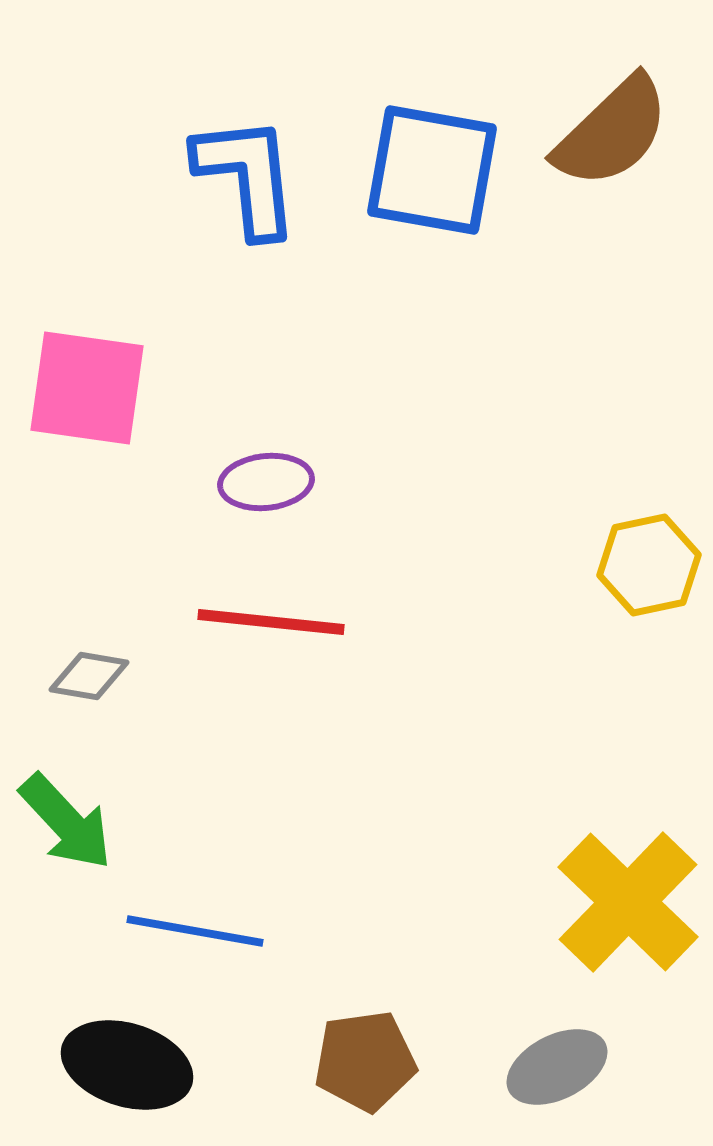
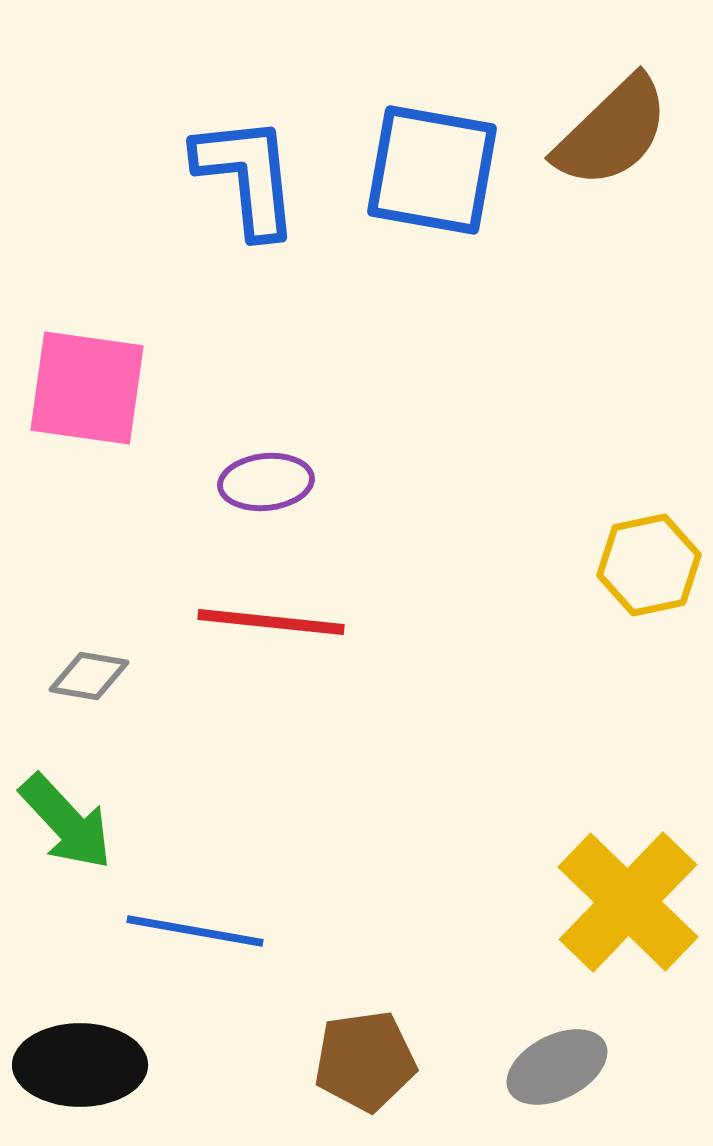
black ellipse: moved 47 px left; rotated 17 degrees counterclockwise
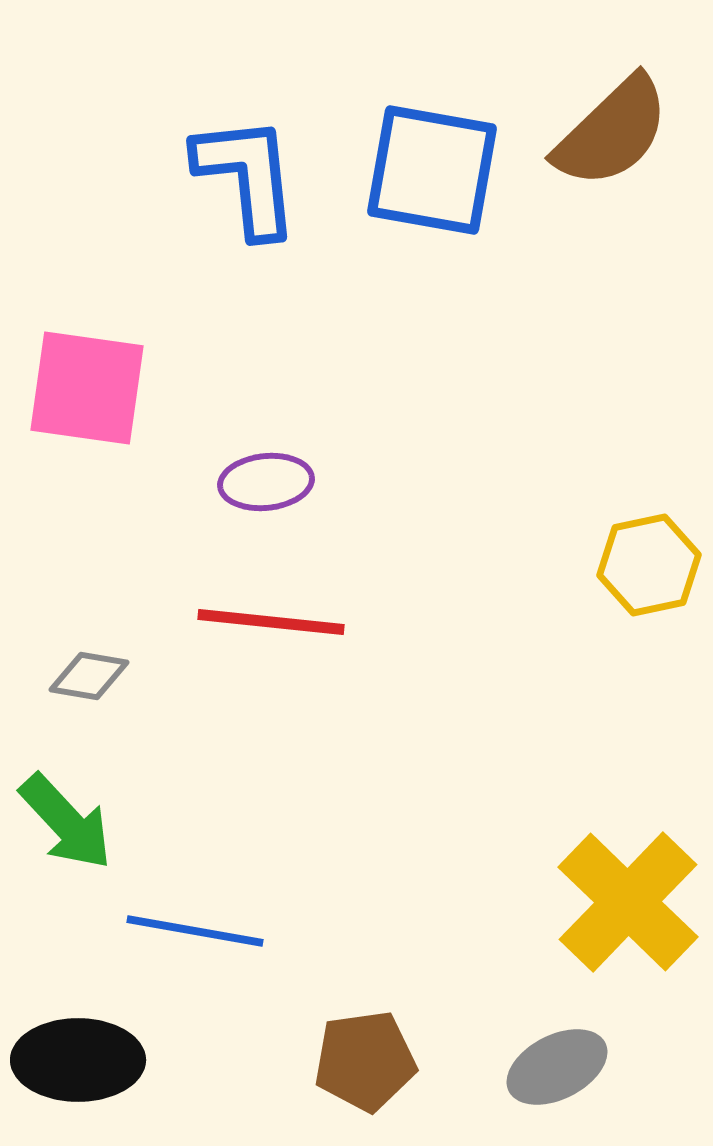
black ellipse: moved 2 px left, 5 px up
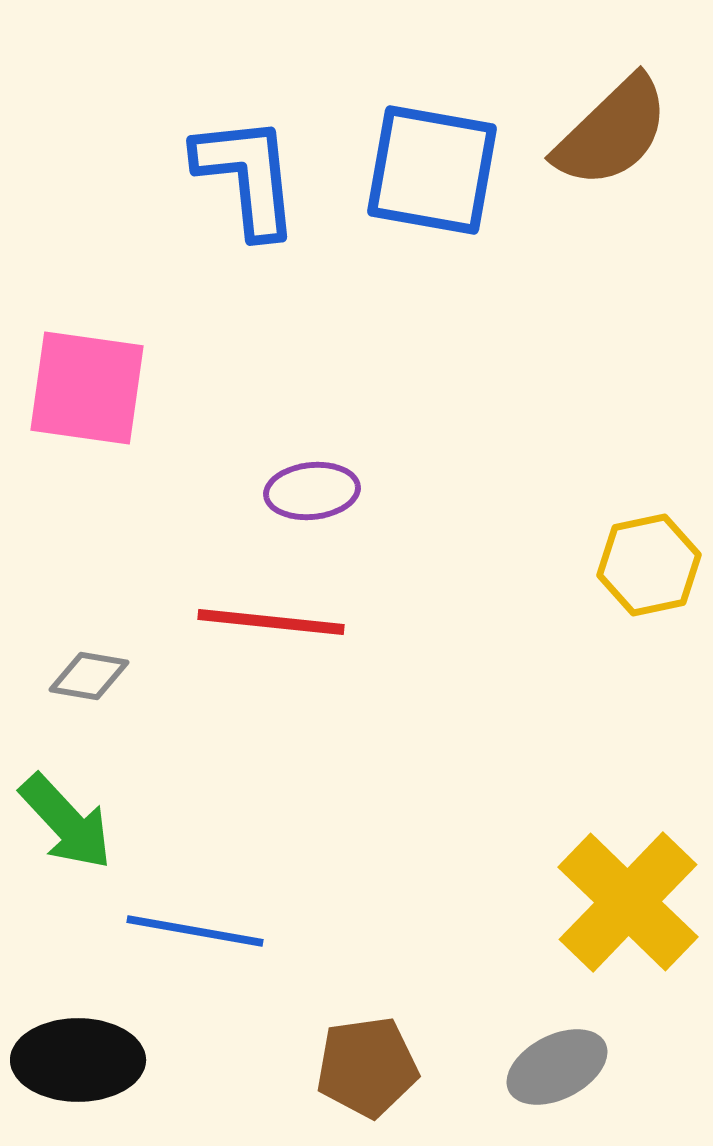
purple ellipse: moved 46 px right, 9 px down
brown pentagon: moved 2 px right, 6 px down
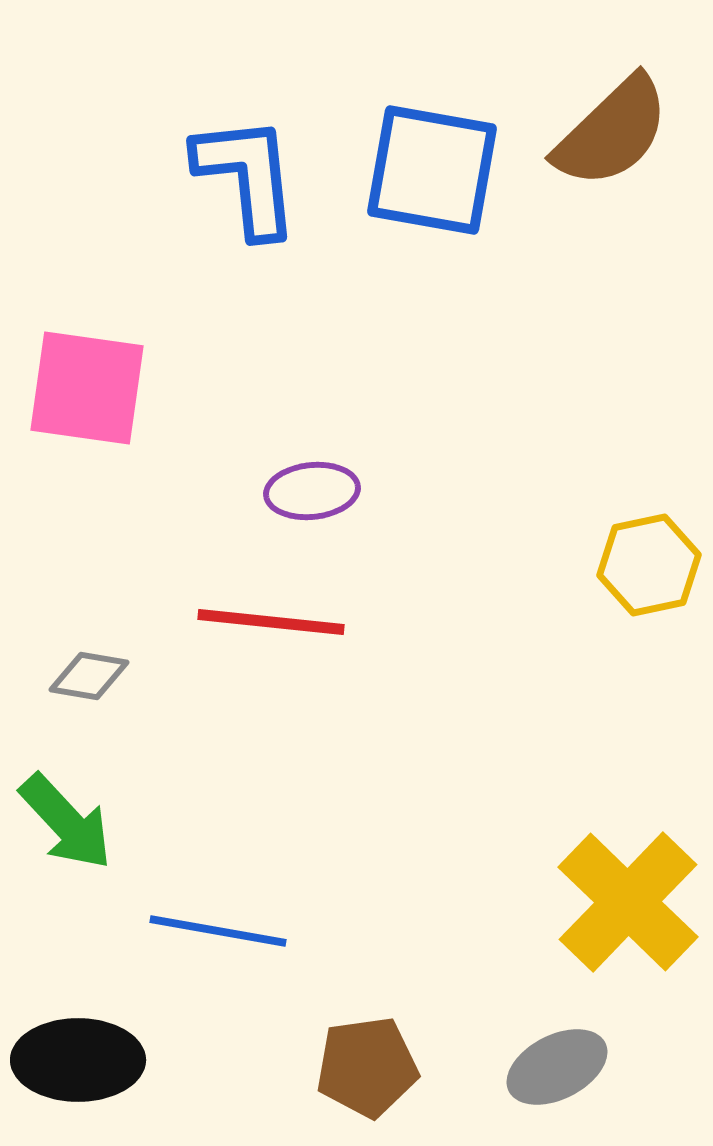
blue line: moved 23 px right
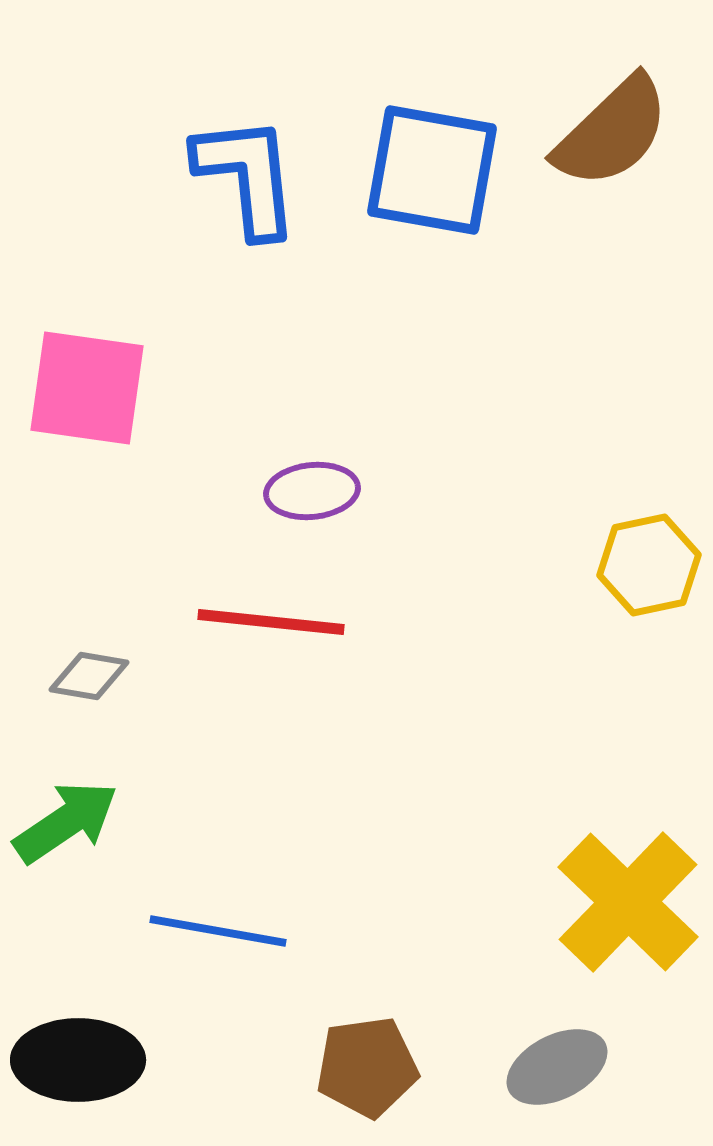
green arrow: rotated 81 degrees counterclockwise
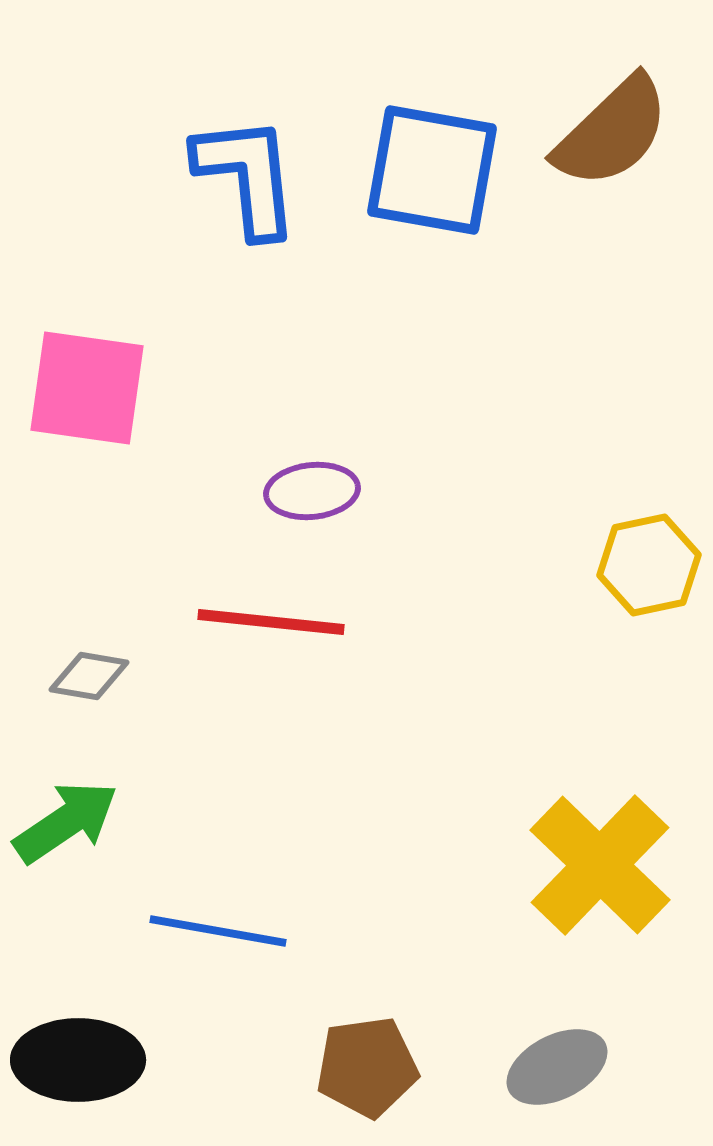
yellow cross: moved 28 px left, 37 px up
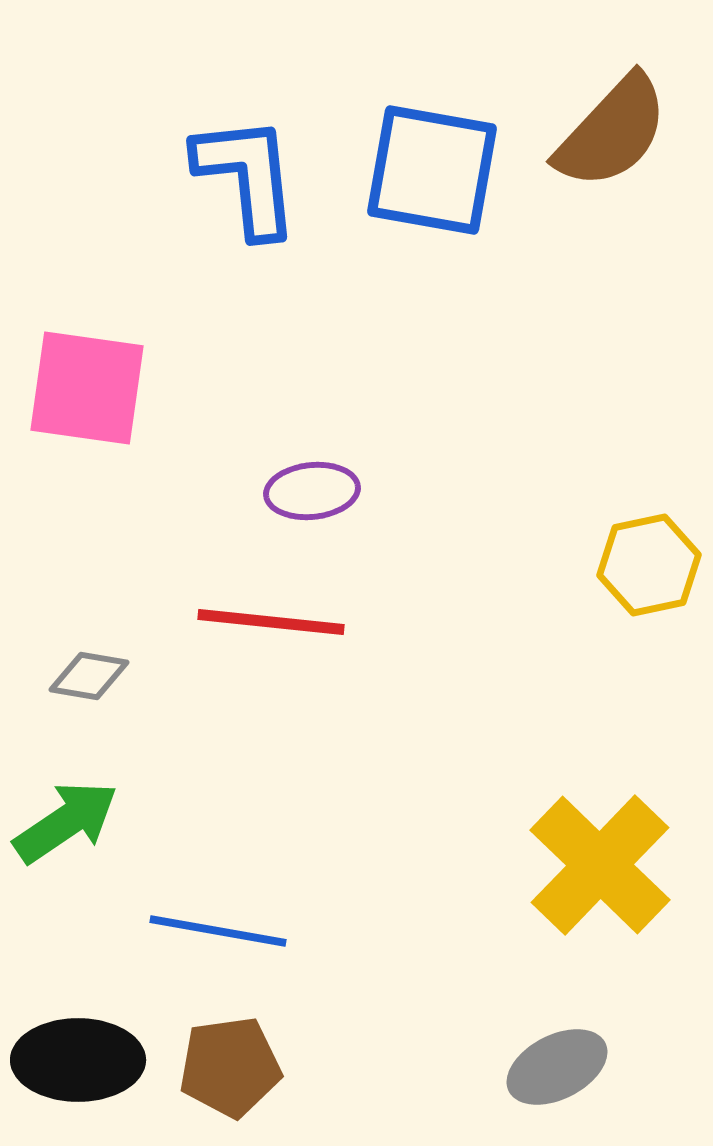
brown semicircle: rotated 3 degrees counterclockwise
brown pentagon: moved 137 px left
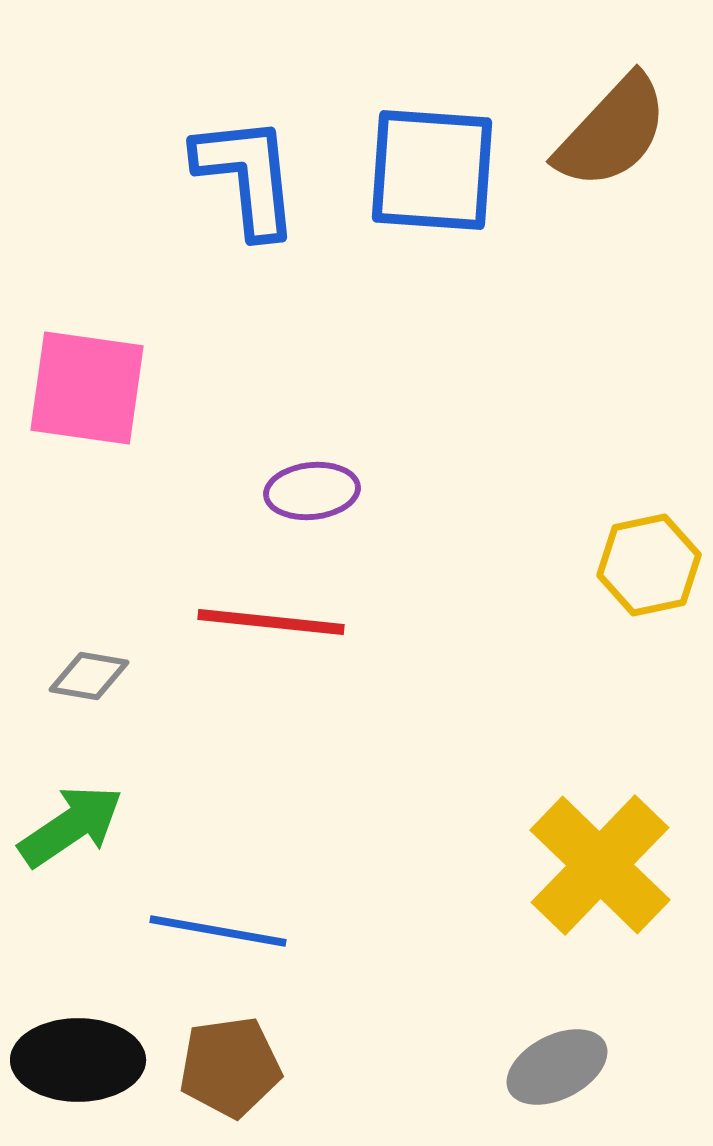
blue square: rotated 6 degrees counterclockwise
green arrow: moved 5 px right, 4 px down
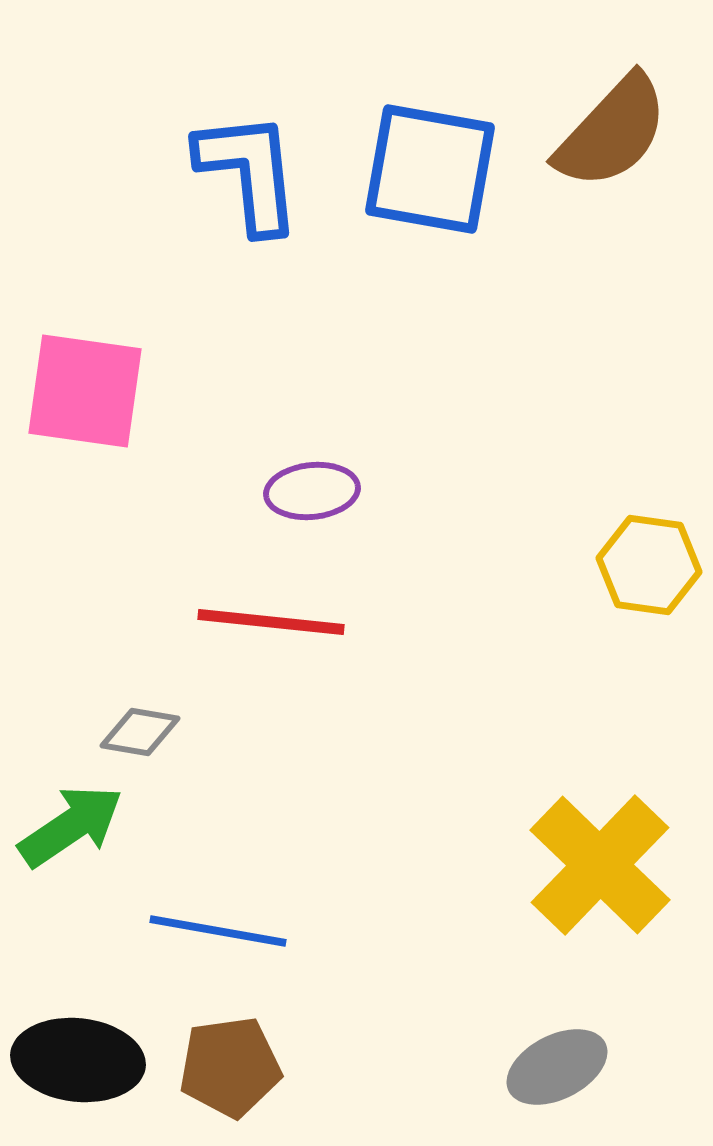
blue square: moved 2 px left, 1 px up; rotated 6 degrees clockwise
blue L-shape: moved 2 px right, 4 px up
pink square: moved 2 px left, 3 px down
yellow hexagon: rotated 20 degrees clockwise
gray diamond: moved 51 px right, 56 px down
black ellipse: rotated 6 degrees clockwise
